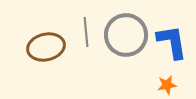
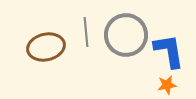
blue L-shape: moved 3 px left, 9 px down
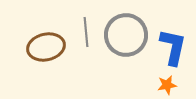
blue L-shape: moved 4 px right, 4 px up; rotated 21 degrees clockwise
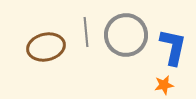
orange star: moved 3 px left
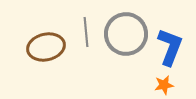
gray circle: moved 1 px up
blue L-shape: moved 3 px left; rotated 9 degrees clockwise
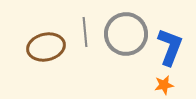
gray line: moved 1 px left
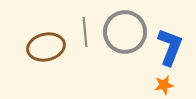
gray circle: moved 1 px left, 2 px up
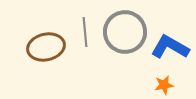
blue L-shape: rotated 81 degrees counterclockwise
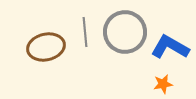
orange star: moved 1 px left, 1 px up
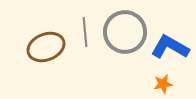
brown ellipse: rotated 9 degrees counterclockwise
